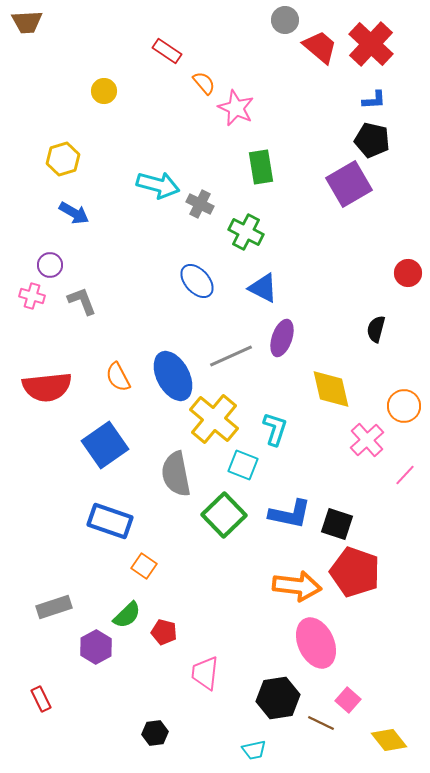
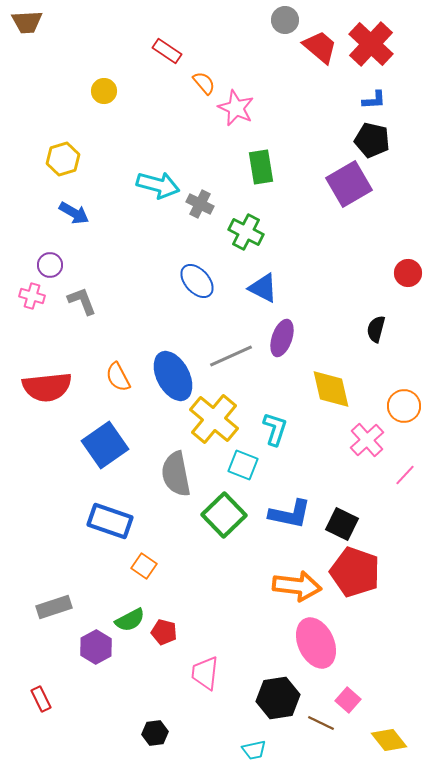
black square at (337, 524): moved 5 px right; rotated 8 degrees clockwise
green semicircle at (127, 615): moved 3 px right, 5 px down; rotated 16 degrees clockwise
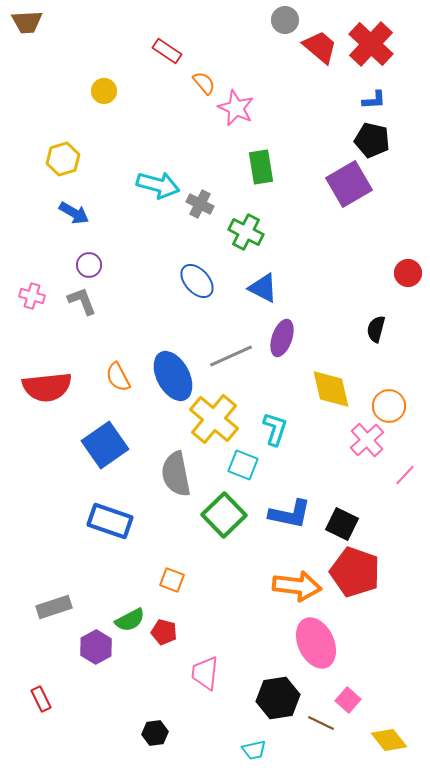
purple circle at (50, 265): moved 39 px right
orange circle at (404, 406): moved 15 px left
orange square at (144, 566): moved 28 px right, 14 px down; rotated 15 degrees counterclockwise
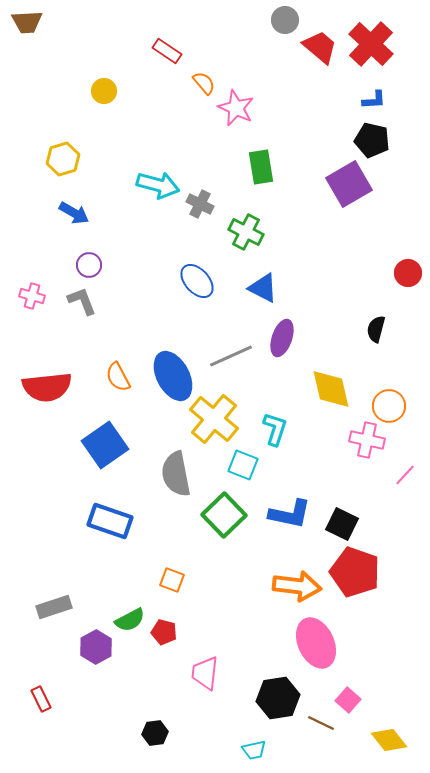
pink cross at (367, 440): rotated 36 degrees counterclockwise
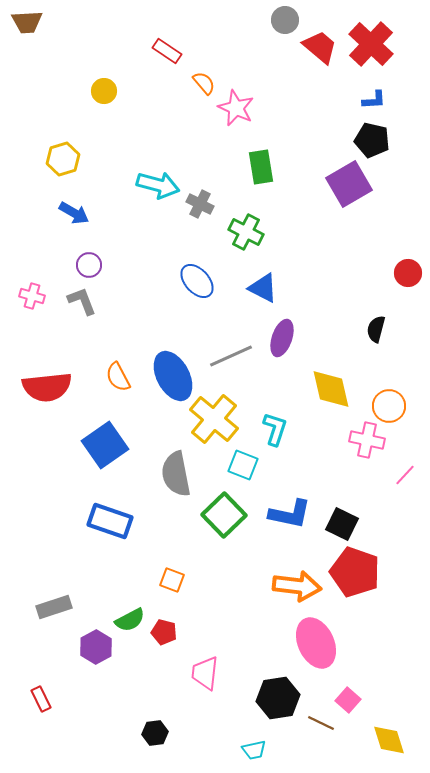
yellow diamond at (389, 740): rotated 21 degrees clockwise
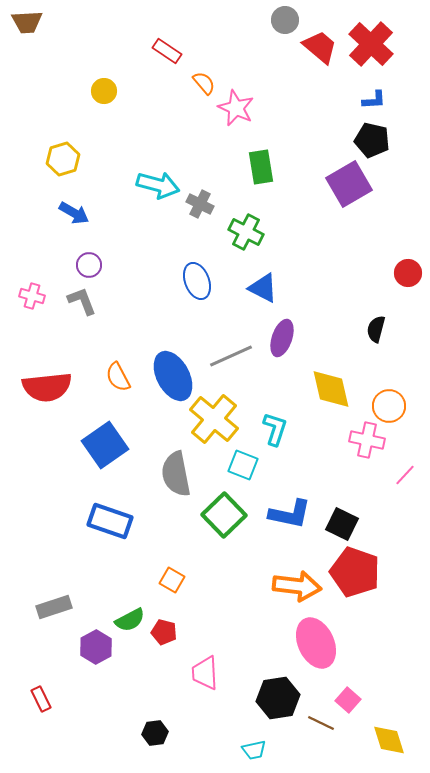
blue ellipse at (197, 281): rotated 21 degrees clockwise
orange square at (172, 580): rotated 10 degrees clockwise
pink trapezoid at (205, 673): rotated 9 degrees counterclockwise
